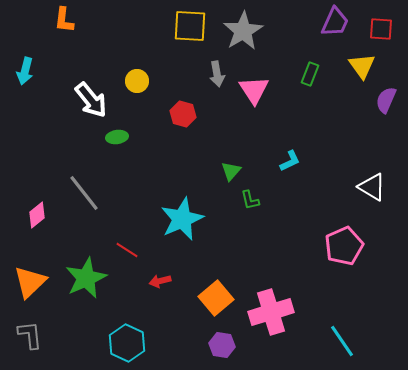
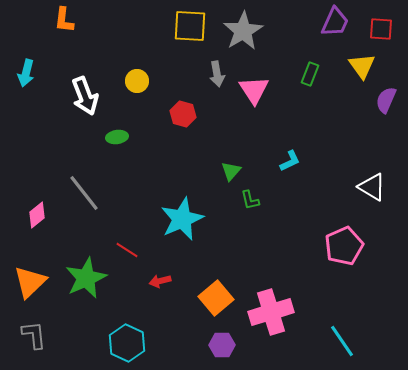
cyan arrow: moved 1 px right, 2 px down
white arrow: moved 6 px left, 4 px up; rotated 18 degrees clockwise
gray L-shape: moved 4 px right
purple hexagon: rotated 10 degrees counterclockwise
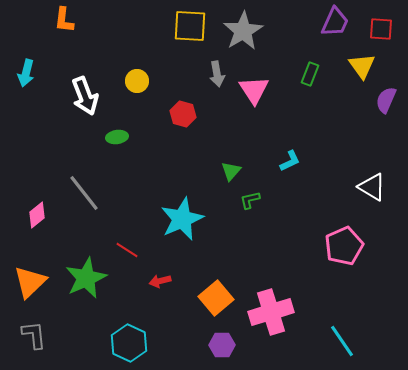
green L-shape: rotated 90 degrees clockwise
cyan hexagon: moved 2 px right
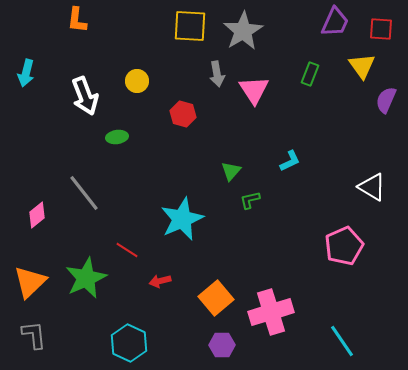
orange L-shape: moved 13 px right
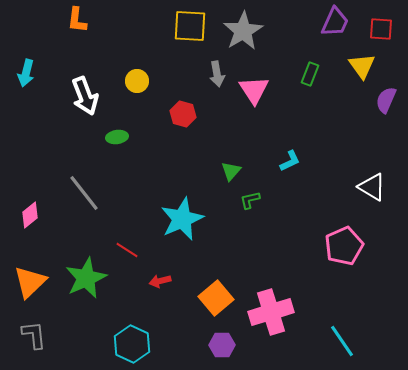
pink diamond: moved 7 px left
cyan hexagon: moved 3 px right, 1 px down
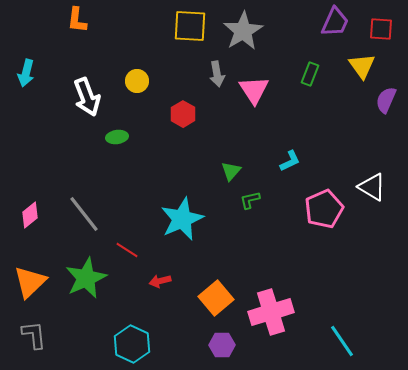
white arrow: moved 2 px right, 1 px down
red hexagon: rotated 15 degrees clockwise
gray line: moved 21 px down
pink pentagon: moved 20 px left, 37 px up
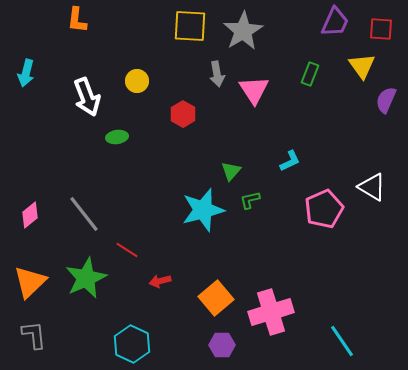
cyan star: moved 21 px right, 9 px up; rotated 9 degrees clockwise
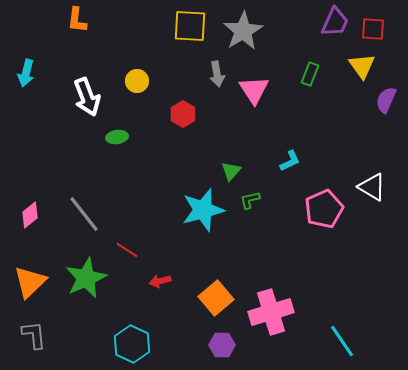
red square: moved 8 px left
